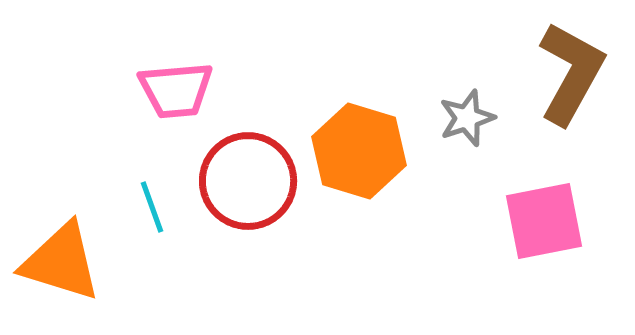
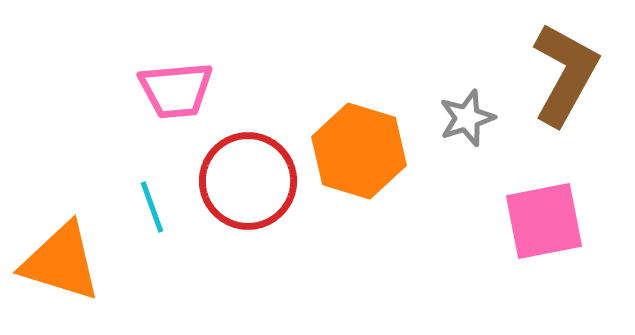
brown L-shape: moved 6 px left, 1 px down
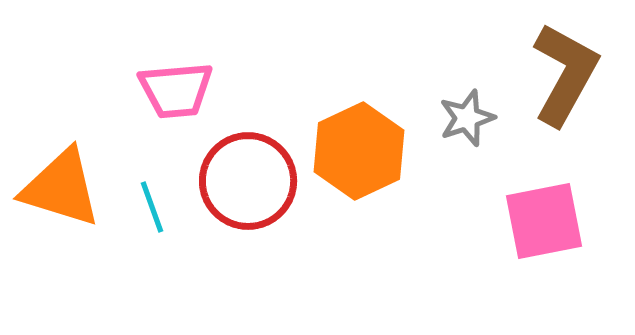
orange hexagon: rotated 18 degrees clockwise
orange triangle: moved 74 px up
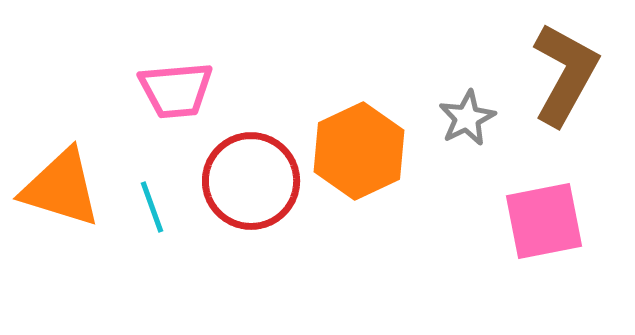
gray star: rotated 8 degrees counterclockwise
red circle: moved 3 px right
